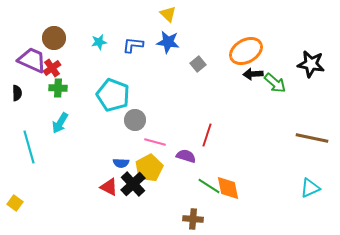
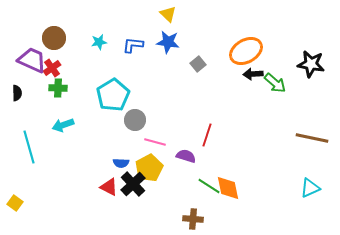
cyan pentagon: rotated 20 degrees clockwise
cyan arrow: moved 3 px right, 2 px down; rotated 40 degrees clockwise
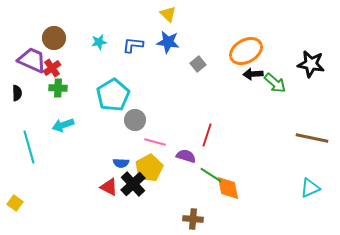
green line: moved 2 px right, 11 px up
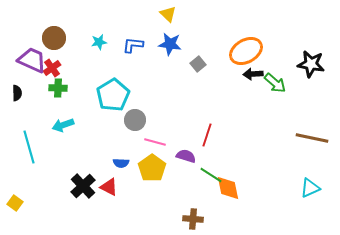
blue star: moved 2 px right, 2 px down
yellow pentagon: moved 3 px right; rotated 8 degrees counterclockwise
black cross: moved 50 px left, 2 px down
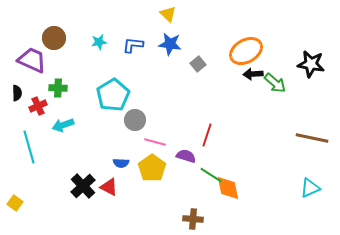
red cross: moved 14 px left, 38 px down; rotated 12 degrees clockwise
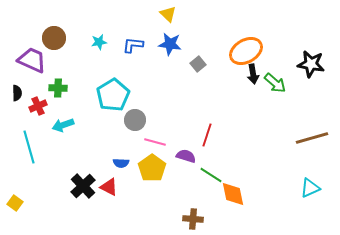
black arrow: rotated 96 degrees counterclockwise
brown line: rotated 28 degrees counterclockwise
orange diamond: moved 5 px right, 6 px down
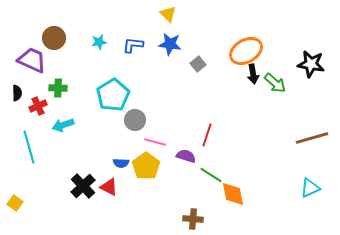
yellow pentagon: moved 6 px left, 2 px up
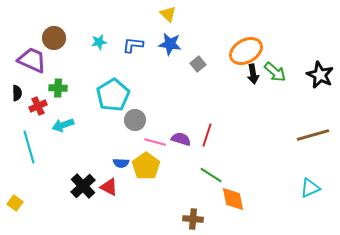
black star: moved 9 px right, 11 px down; rotated 16 degrees clockwise
green arrow: moved 11 px up
brown line: moved 1 px right, 3 px up
purple semicircle: moved 5 px left, 17 px up
orange diamond: moved 5 px down
